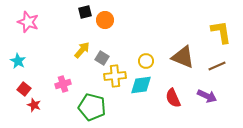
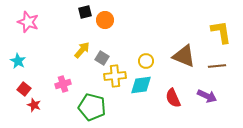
brown triangle: moved 1 px right, 1 px up
brown line: rotated 18 degrees clockwise
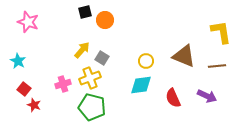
yellow cross: moved 25 px left, 2 px down; rotated 15 degrees counterclockwise
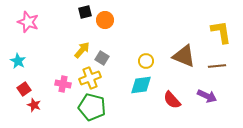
pink cross: rotated 28 degrees clockwise
red square: rotated 16 degrees clockwise
red semicircle: moved 1 px left, 2 px down; rotated 18 degrees counterclockwise
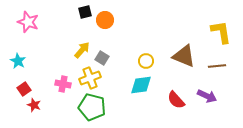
red semicircle: moved 4 px right
